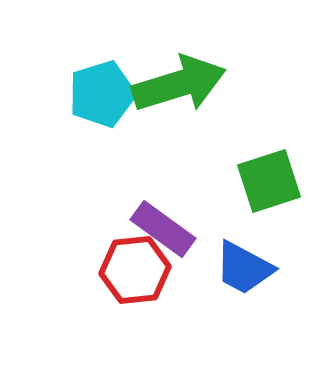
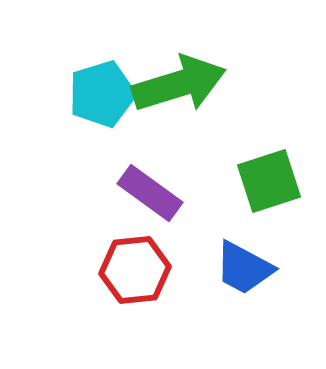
purple rectangle: moved 13 px left, 36 px up
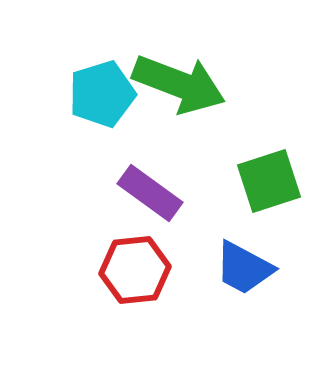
green arrow: rotated 38 degrees clockwise
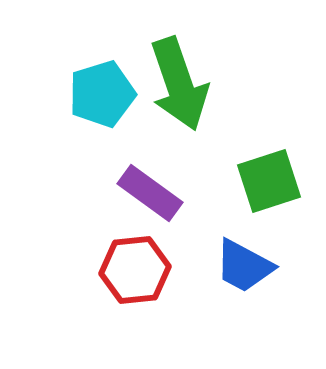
green arrow: rotated 50 degrees clockwise
blue trapezoid: moved 2 px up
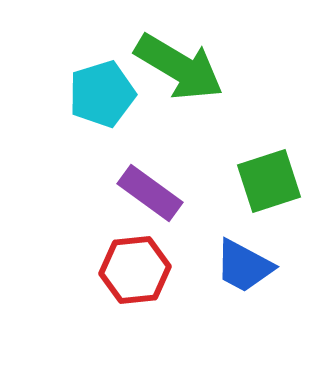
green arrow: moved 17 px up; rotated 40 degrees counterclockwise
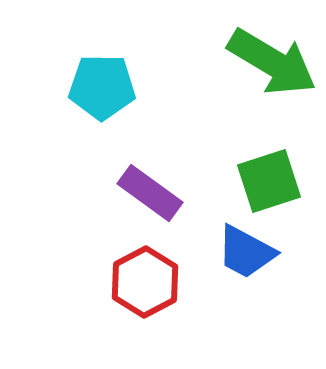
green arrow: moved 93 px right, 5 px up
cyan pentagon: moved 7 px up; rotated 18 degrees clockwise
blue trapezoid: moved 2 px right, 14 px up
red hexagon: moved 10 px right, 12 px down; rotated 22 degrees counterclockwise
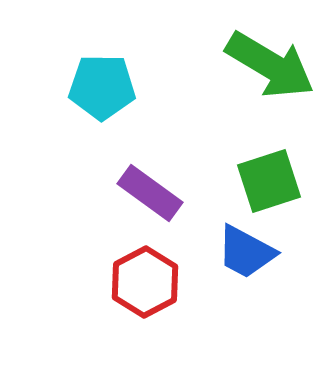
green arrow: moved 2 px left, 3 px down
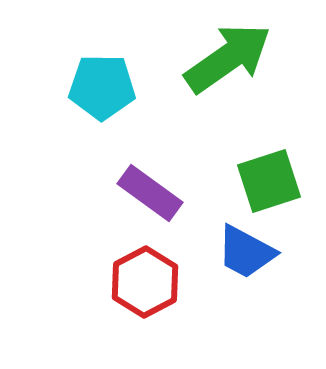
green arrow: moved 42 px left, 7 px up; rotated 66 degrees counterclockwise
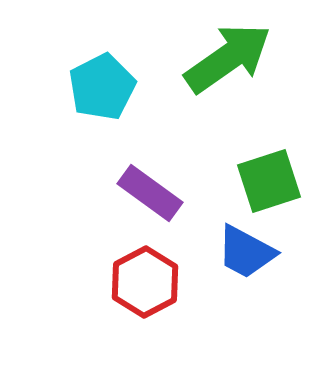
cyan pentagon: rotated 28 degrees counterclockwise
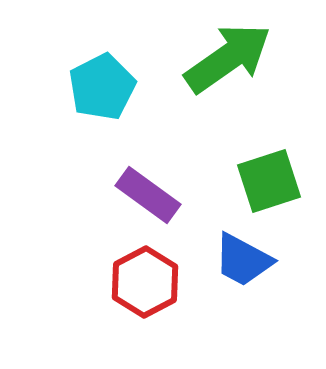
purple rectangle: moved 2 px left, 2 px down
blue trapezoid: moved 3 px left, 8 px down
